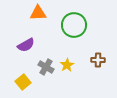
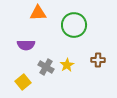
purple semicircle: rotated 30 degrees clockwise
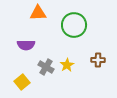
yellow square: moved 1 px left
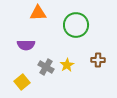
green circle: moved 2 px right
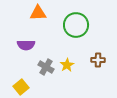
yellow square: moved 1 px left, 5 px down
